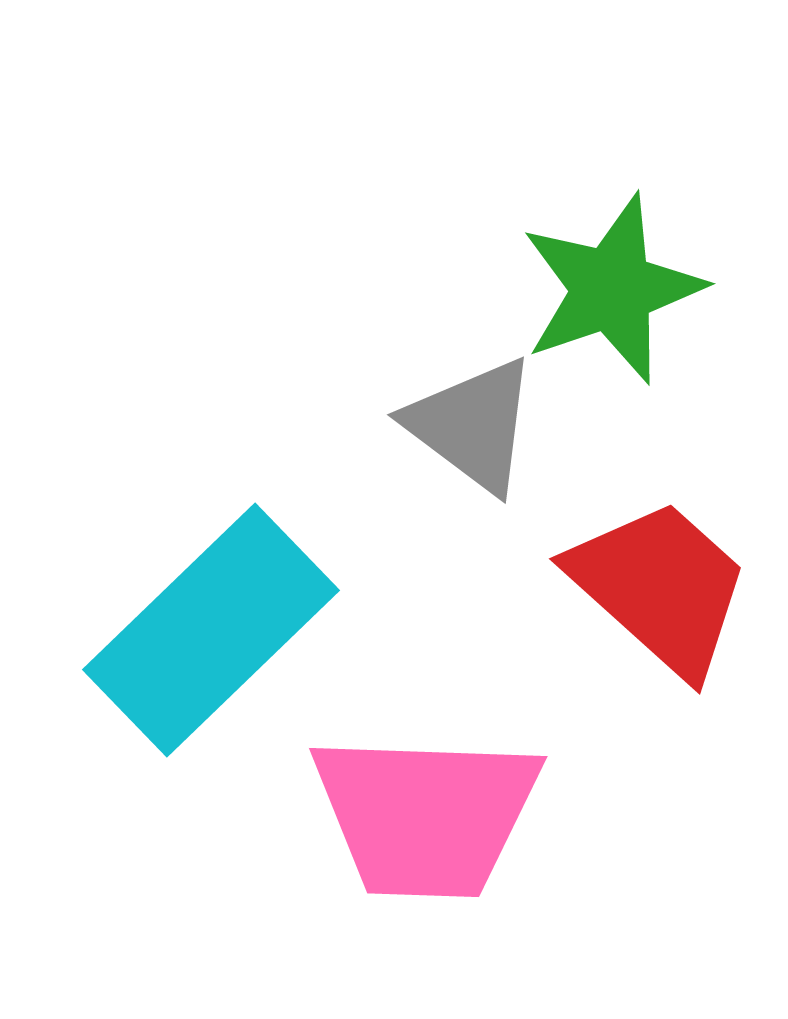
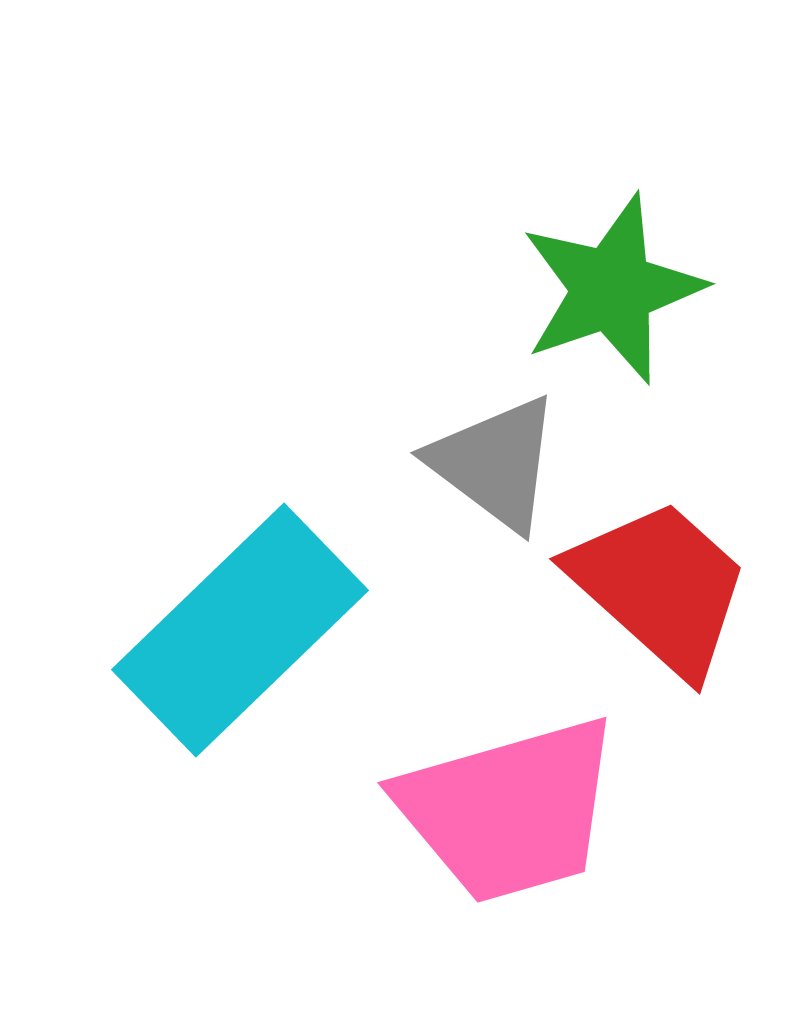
gray triangle: moved 23 px right, 38 px down
cyan rectangle: moved 29 px right
pink trapezoid: moved 83 px right, 5 px up; rotated 18 degrees counterclockwise
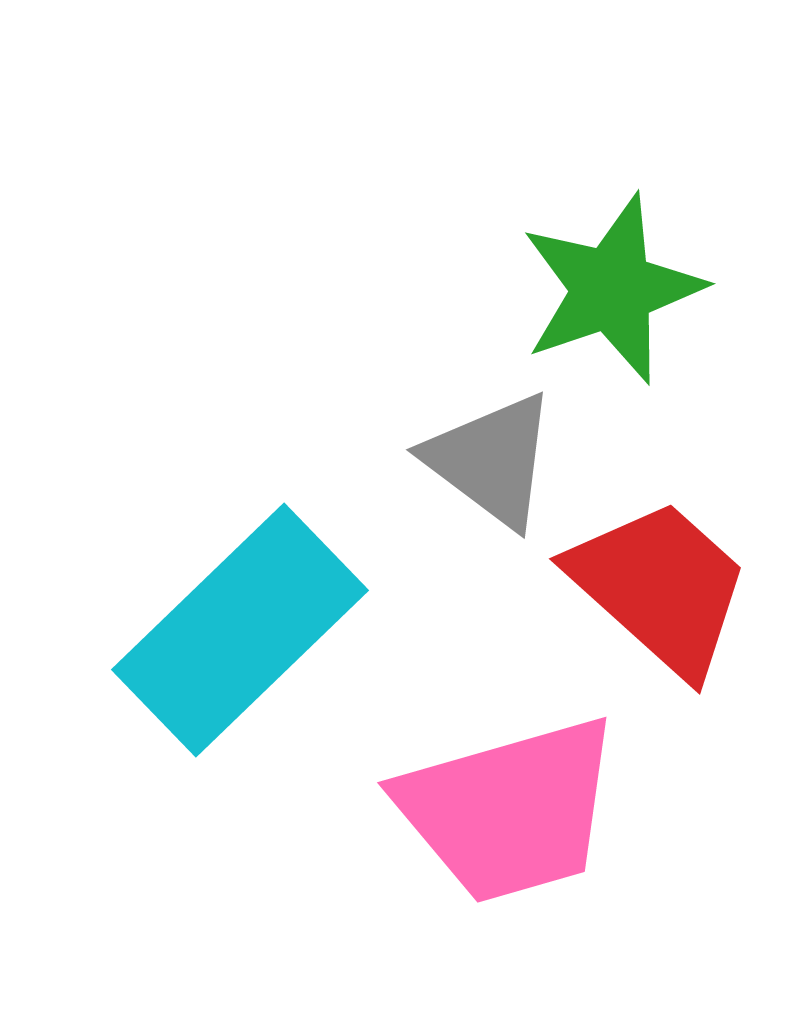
gray triangle: moved 4 px left, 3 px up
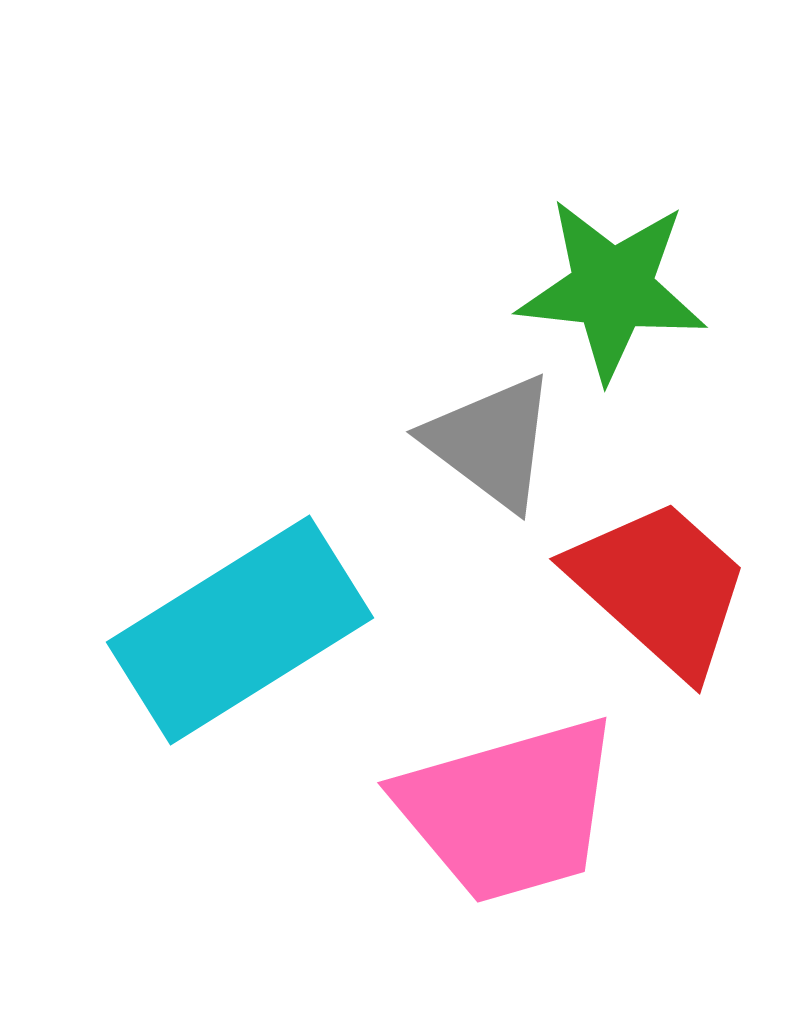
green star: rotated 25 degrees clockwise
gray triangle: moved 18 px up
cyan rectangle: rotated 12 degrees clockwise
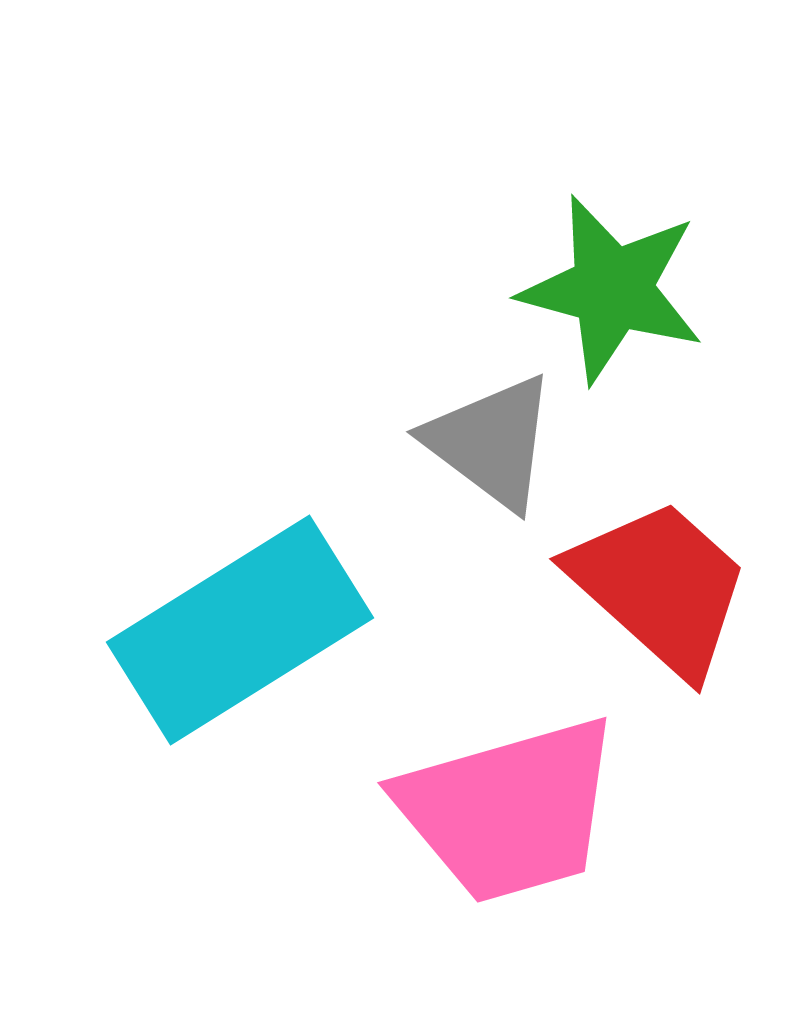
green star: rotated 9 degrees clockwise
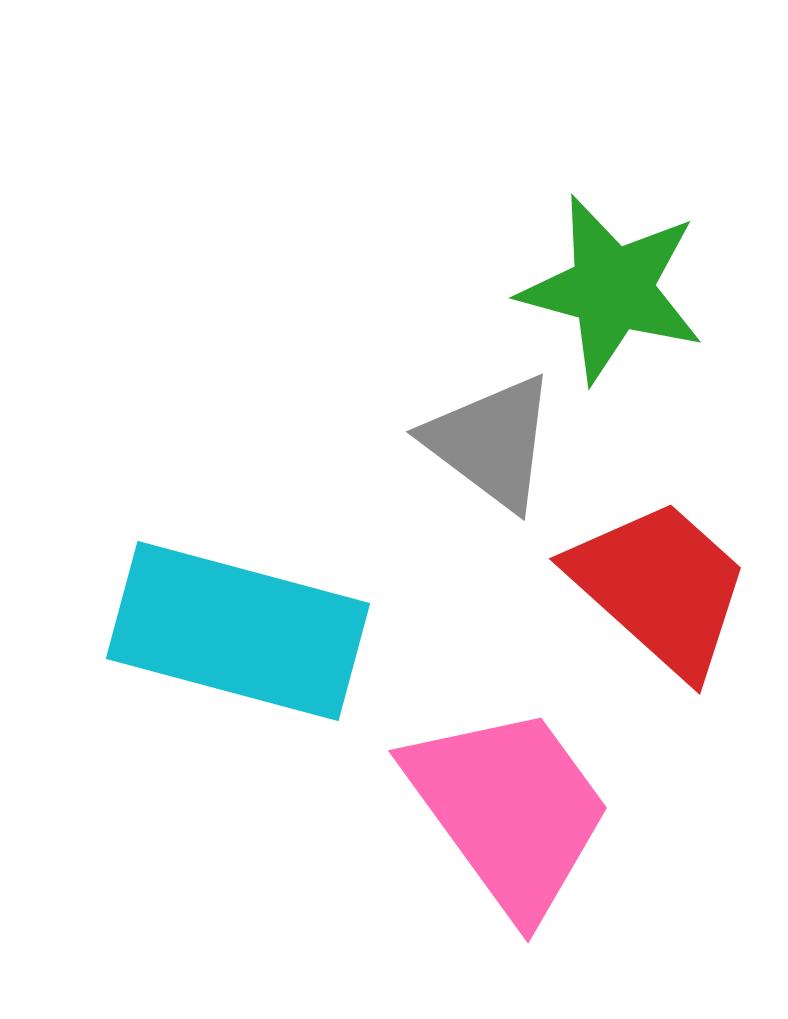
cyan rectangle: moved 2 px left, 1 px down; rotated 47 degrees clockwise
pink trapezoid: rotated 110 degrees counterclockwise
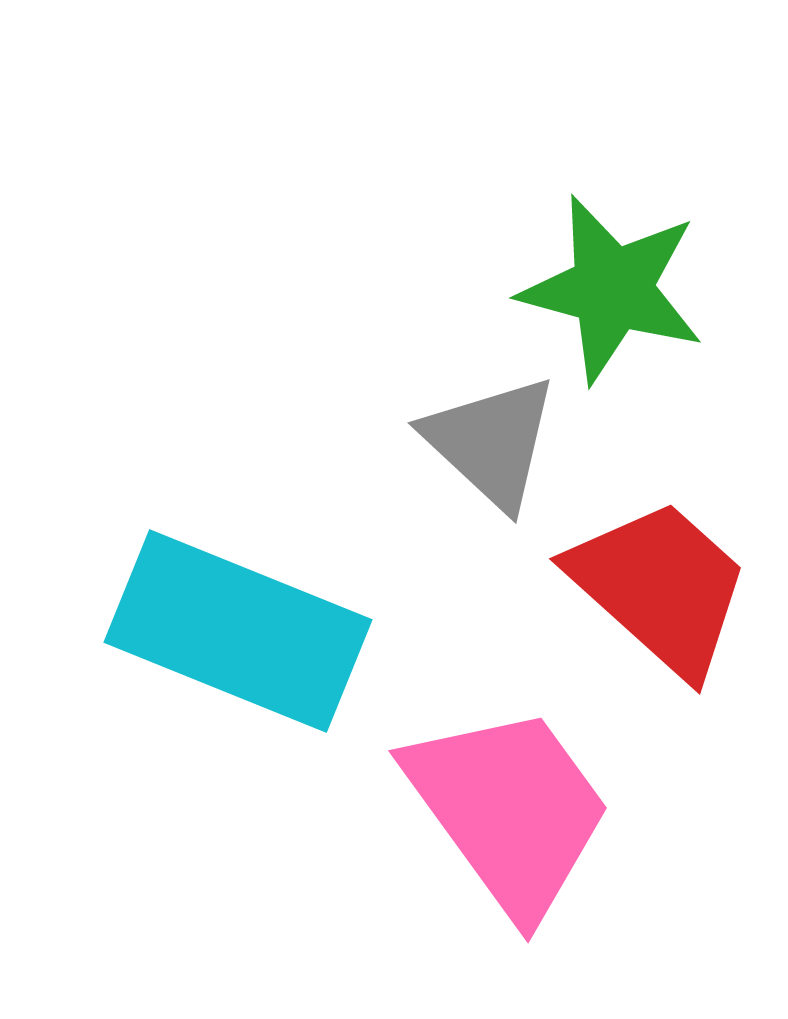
gray triangle: rotated 6 degrees clockwise
cyan rectangle: rotated 7 degrees clockwise
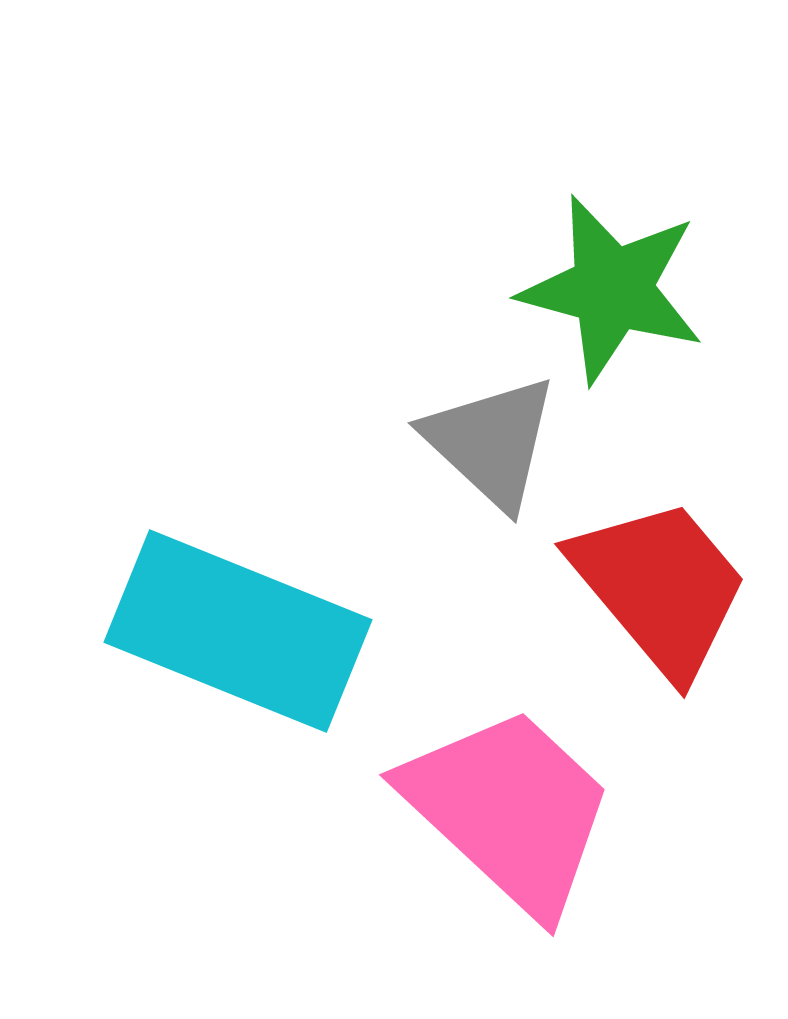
red trapezoid: rotated 8 degrees clockwise
pink trapezoid: rotated 11 degrees counterclockwise
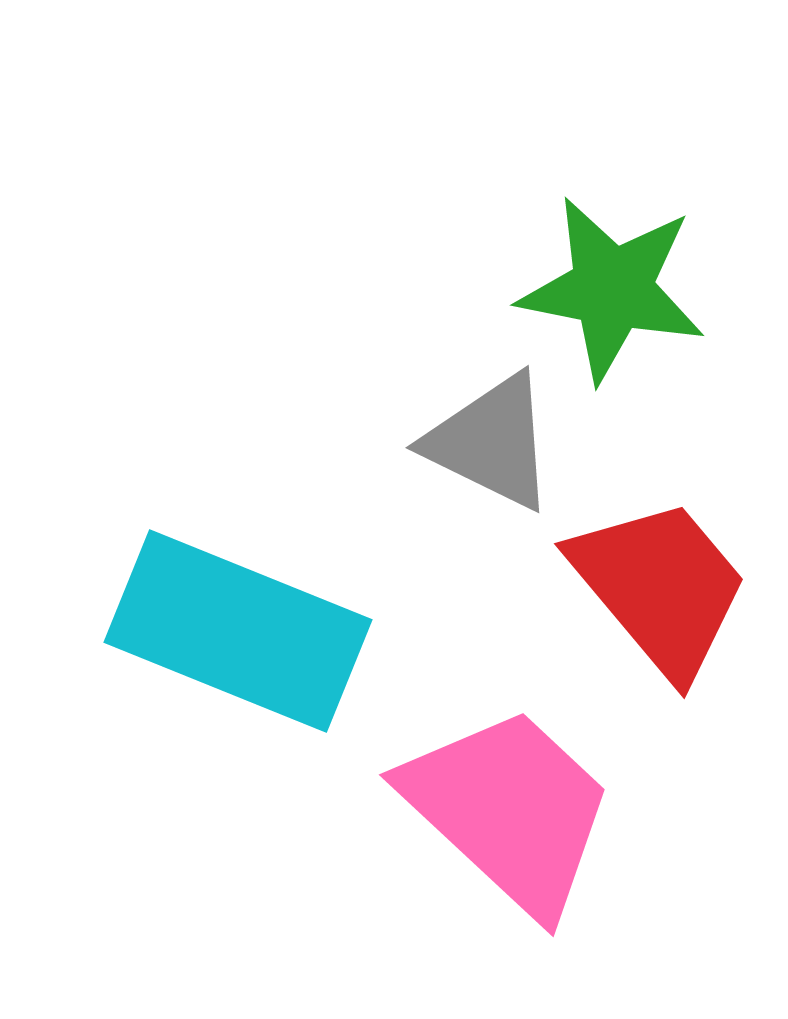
green star: rotated 4 degrees counterclockwise
gray triangle: rotated 17 degrees counterclockwise
